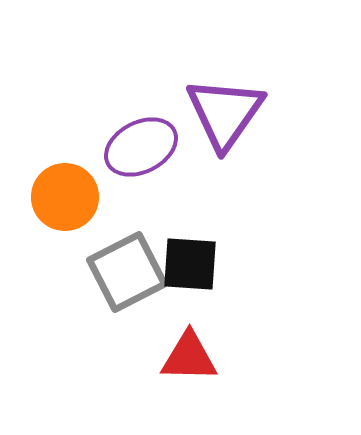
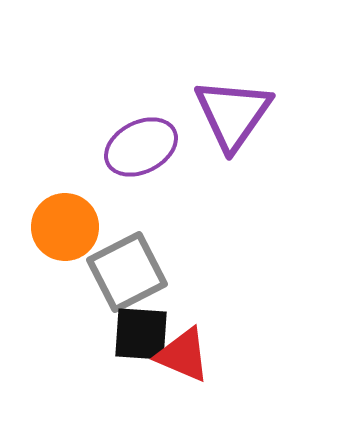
purple triangle: moved 8 px right, 1 px down
orange circle: moved 30 px down
black square: moved 49 px left, 70 px down
red triangle: moved 6 px left, 2 px up; rotated 22 degrees clockwise
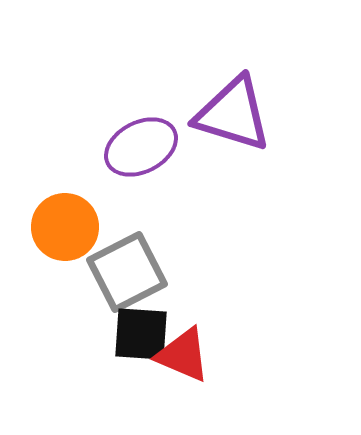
purple triangle: rotated 48 degrees counterclockwise
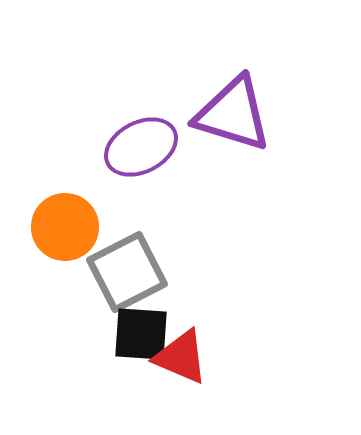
red triangle: moved 2 px left, 2 px down
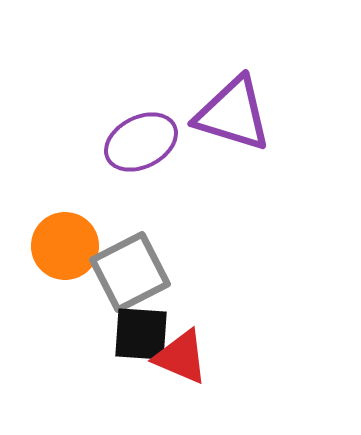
purple ellipse: moved 5 px up
orange circle: moved 19 px down
gray square: moved 3 px right
